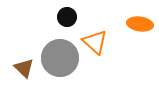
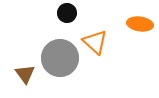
black circle: moved 4 px up
brown triangle: moved 1 px right, 6 px down; rotated 10 degrees clockwise
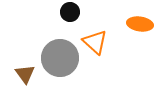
black circle: moved 3 px right, 1 px up
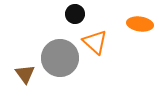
black circle: moved 5 px right, 2 px down
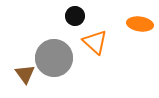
black circle: moved 2 px down
gray circle: moved 6 px left
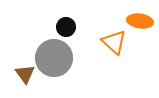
black circle: moved 9 px left, 11 px down
orange ellipse: moved 3 px up
orange triangle: moved 19 px right
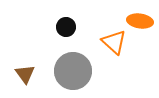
gray circle: moved 19 px right, 13 px down
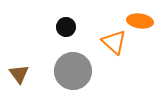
brown triangle: moved 6 px left
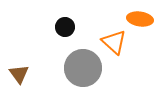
orange ellipse: moved 2 px up
black circle: moved 1 px left
gray circle: moved 10 px right, 3 px up
